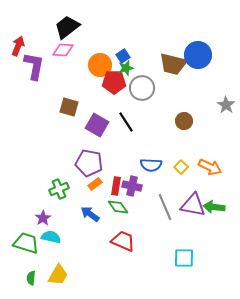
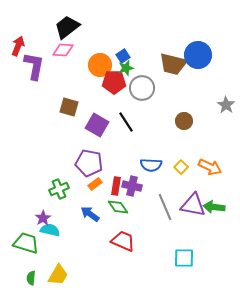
cyan semicircle: moved 1 px left, 7 px up
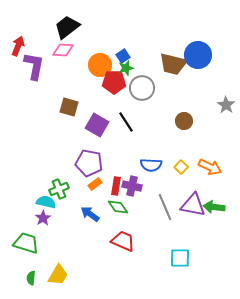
cyan semicircle: moved 4 px left, 28 px up
cyan square: moved 4 px left
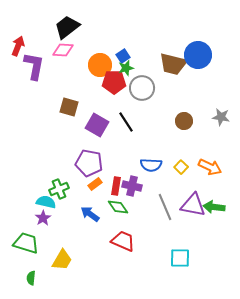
gray star: moved 5 px left, 12 px down; rotated 24 degrees counterclockwise
yellow trapezoid: moved 4 px right, 15 px up
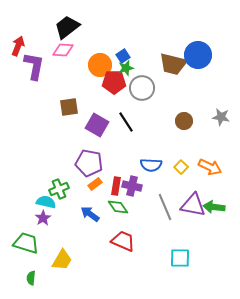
brown square: rotated 24 degrees counterclockwise
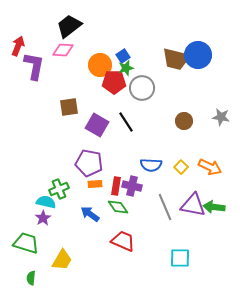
black trapezoid: moved 2 px right, 1 px up
brown trapezoid: moved 3 px right, 5 px up
orange rectangle: rotated 32 degrees clockwise
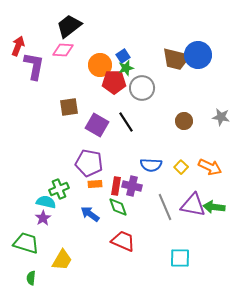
green diamond: rotated 15 degrees clockwise
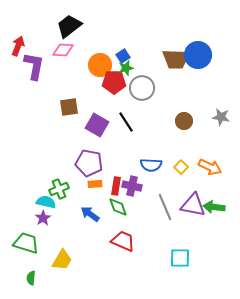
brown trapezoid: rotated 12 degrees counterclockwise
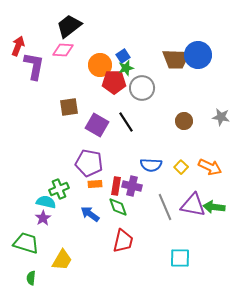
red trapezoid: rotated 80 degrees clockwise
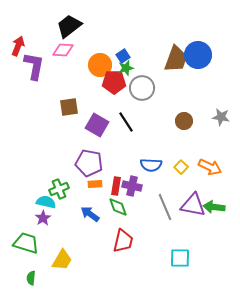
brown trapezoid: rotated 72 degrees counterclockwise
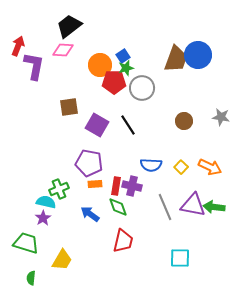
black line: moved 2 px right, 3 px down
